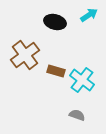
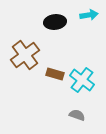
cyan arrow: rotated 24 degrees clockwise
black ellipse: rotated 20 degrees counterclockwise
brown rectangle: moved 1 px left, 3 px down
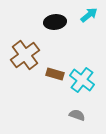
cyan arrow: rotated 30 degrees counterclockwise
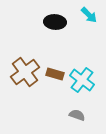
cyan arrow: rotated 84 degrees clockwise
black ellipse: rotated 10 degrees clockwise
brown cross: moved 17 px down
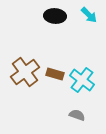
black ellipse: moved 6 px up
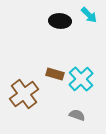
black ellipse: moved 5 px right, 5 px down
brown cross: moved 1 px left, 22 px down
cyan cross: moved 1 px left, 1 px up; rotated 10 degrees clockwise
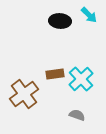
brown rectangle: rotated 24 degrees counterclockwise
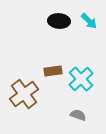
cyan arrow: moved 6 px down
black ellipse: moved 1 px left
brown rectangle: moved 2 px left, 3 px up
gray semicircle: moved 1 px right
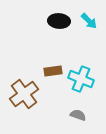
cyan cross: rotated 25 degrees counterclockwise
